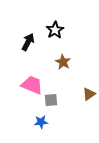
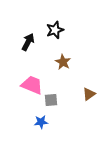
black star: rotated 12 degrees clockwise
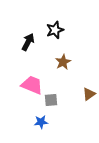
brown star: rotated 14 degrees clockwise
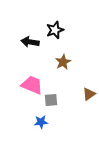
black arrow: moved 2 px right; rotated 108 degrees counterclockwise
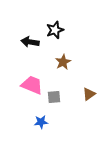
gray square: moved 3 px right, 3 px up
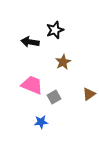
gray square: rotated 24 degrees counterclockwise
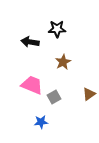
black star: moved 2 px right, 1 px up; rotated 18 degrees clockwise
